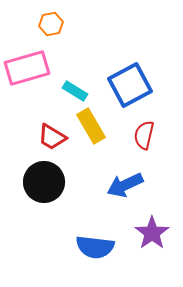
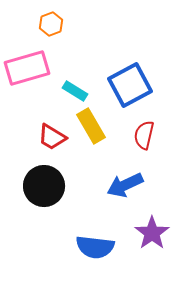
orange hexagon: rotated 10 degrees counterclockwise
black circle: moved 4 px down
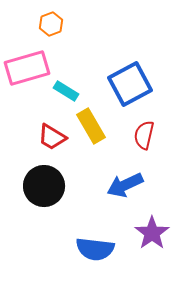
blue square: moved 1 px up
cyan rectangle: moved 9 px left
blue semicircle: moved 2 px down
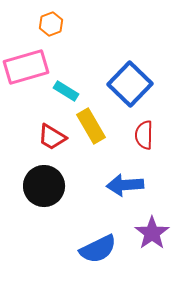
pink rectangle: moved 1 px left, 1 px up
blue square: rotated 18 degrees counterclockwise
red semicircle: rotated 12 degrees counterclockwise
blue arrow: rotated 21 degrees clockwise
blue semicircle: moved 3 px right; rotated 33 degrees counterclockwise
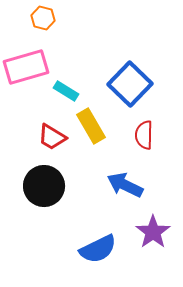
orange hexagon: moved 8 px left, 6 px up; rotated 25 degrees counterclockwise
blue arrow: rotated 30 degrees clockwise
purple star: moved 1 px right, 1 px up
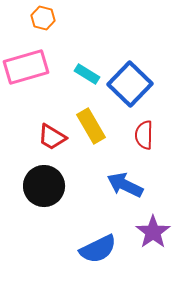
cyan rectangle: moved 21 px right, 17 px up
